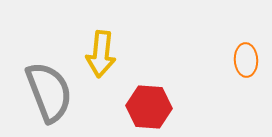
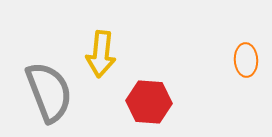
red hexagon: moved 5 px up
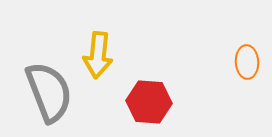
yellow arrow: moved 3 px left, 1 px down
orange ellipse: moved 1 px right, 2 px down
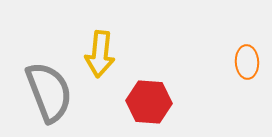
yellow arrow: moved 2 px right, 1 px up
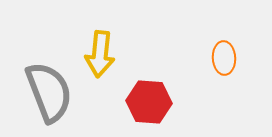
orange ellipse: moved 23 px left, 4 px up
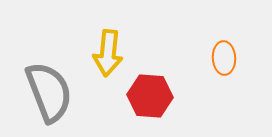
yellow arrow: moved 8 px right, 1 px up
red hexagon: moved 1 px right, 6 px up
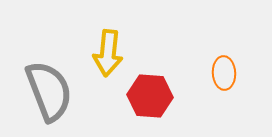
orange ellipse: moved 15 px down
gray semicircle: moved 1 px up
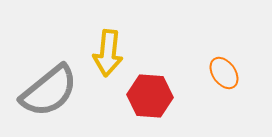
orange ellipse: rotated 32 degrees counterclockwise
gray semicircle: rotated 72 degrees clockwise
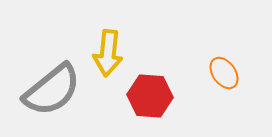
gray semicircle: moved 3 px right, 1 px up
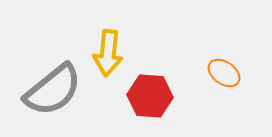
orange ellipse: rotated 20 degrees counterclockwise
gray semicircle: moved 1 px right
